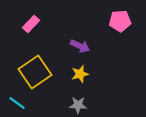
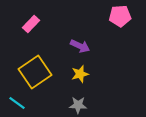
pink pentagon: moved 5 px up
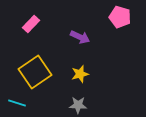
pink pentagon: moved 1 px down; rotated 20 degrees clockwise
purple arrow: moved 9 px up
cyan line: rotated 18 degrees counterclockwise
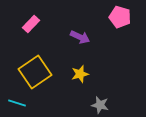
gray star: moved 22 px right; rotated 12 degrees clockwise
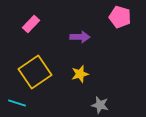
purple arrow: rotated 24 degrees counterclockwise
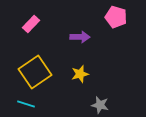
pink pentagon: moved 4 px left
cyan line: moved 9 px right, 1 px down
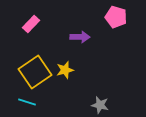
yellow star: moved 15 px left, 4 px up
cyan line: moved 1 px right, 2 px up
